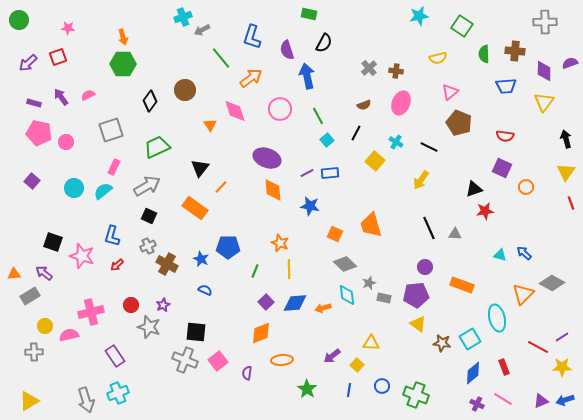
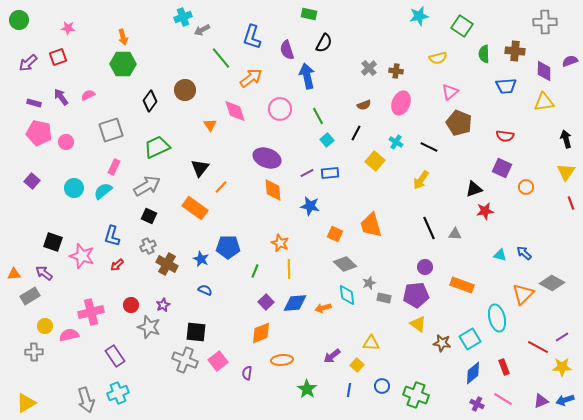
purple semicircle at (570, 63): moved 2 px up
yellow triangle at (544, 102): rotated 45 degrees clockwise
yellow triangle at (29, 401): moved 3 px left, 2 px down
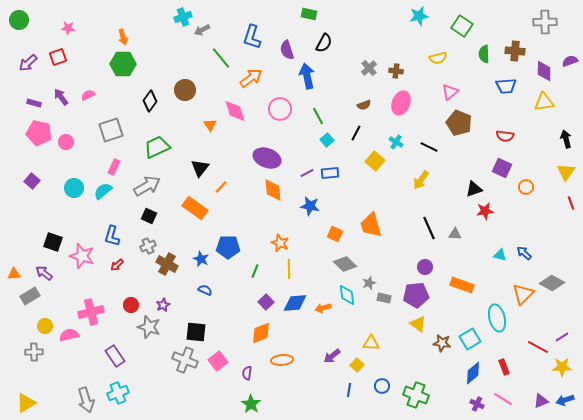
green star at (307, 389): moved 56 px left, 15 px down
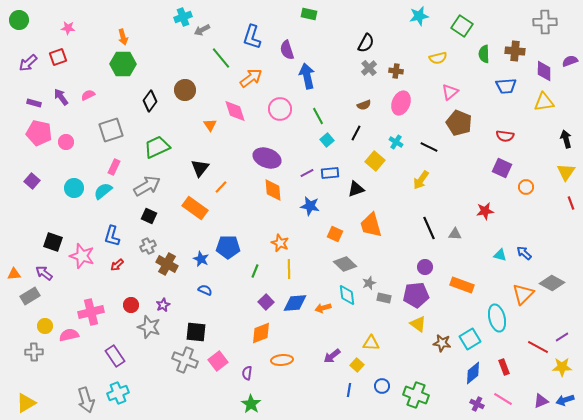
black semicircle at (324, 43): moved 42 px right
black triangle at (474, 189): moved 118 px left
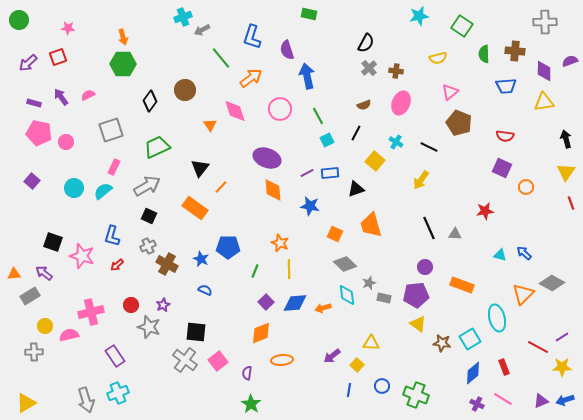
cyan square at (327, 140): rotated 16 degrees clockwise
gray cross at (185, 360): rotated 15 degrees clockwise
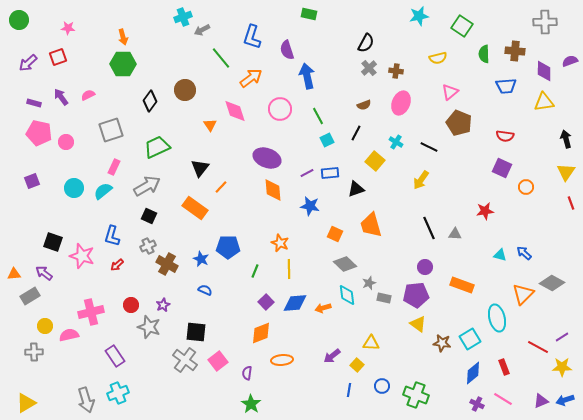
purple square at (32, 181): rotated 28 degrees clockwise
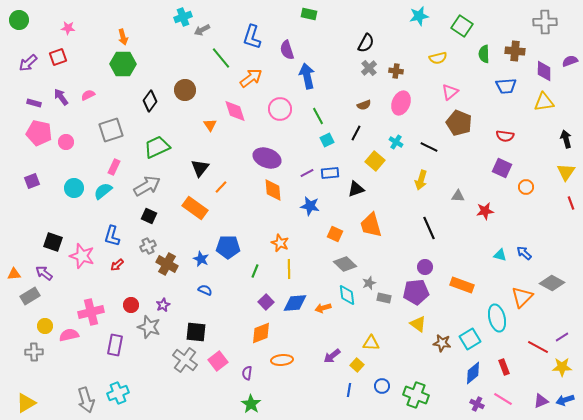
yellow arrow at (421, 180): rotated 18 degrees counterclockwise
gray triangle at (455, 234): moved 3 px right, 38 px up
orange triangle at (523, 294): moved 1 px left, 3 px down
purple pentagon at (416, 295): moved 3 px up
purple rectangle at (115, 356): moved 11 px up; rotated 45 degrees clockwise
